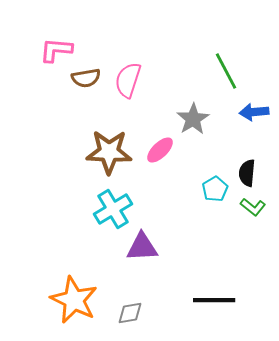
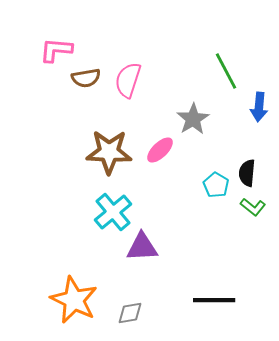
blue arrow: moved 5 px right, 5 px up; rotated 80 degrees counterclockwise
cyan pentagon: moved 1 px right, 4 px up; rotated 10 degrees counterclockwise
cyan cross: moved 3 px down; rotated 9 degrees counterclockwise
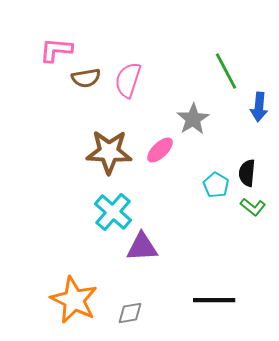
cyan cross: rotated 9 degrees counterclockwise
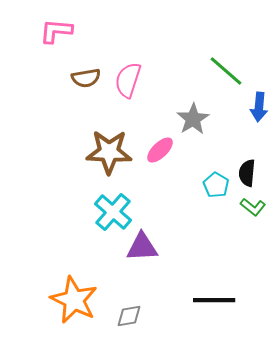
pink L-shape: moved 19 px up
green line: rotated 21 degrees counterclockwise
gray diamond: moved 1 px left, 3 px down
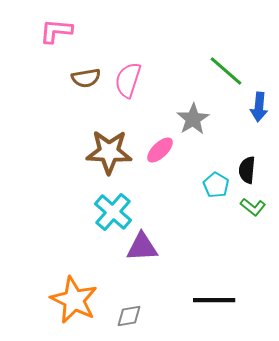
black semicircle: moved 3 px up
